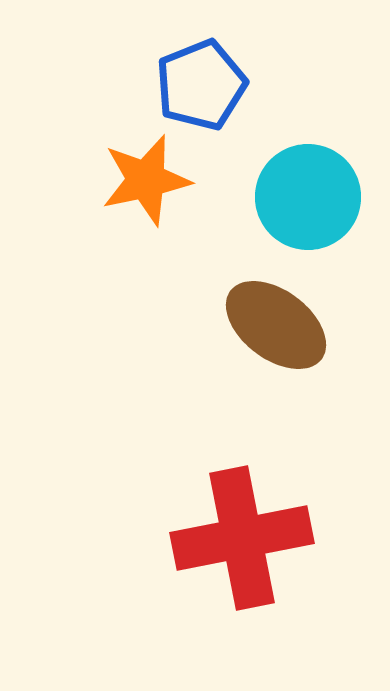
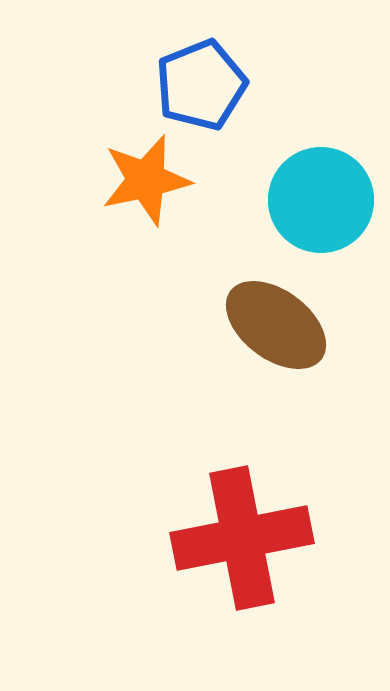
cyan circle: moved 13 px right, 3 px down
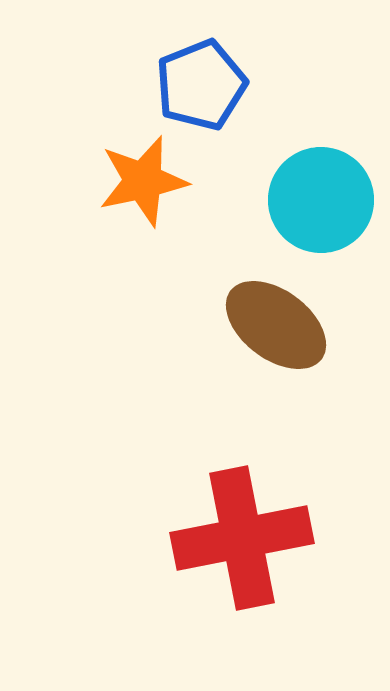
orange star: moved 3 px left, 1 px down
